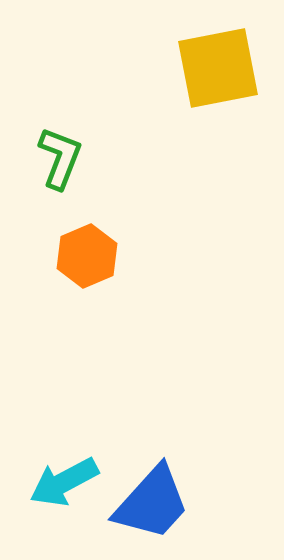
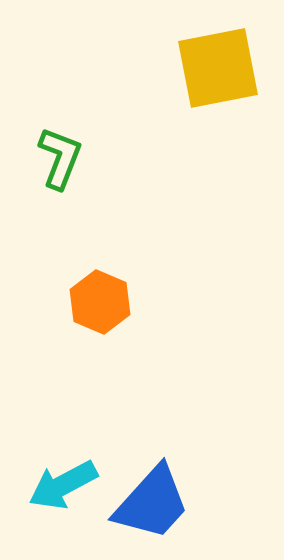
orange hexagon: moved 13 px right, 46 px down; rotated 14 degrees counterclockwise
cyan arrow: moved 1 px left, 3 px down
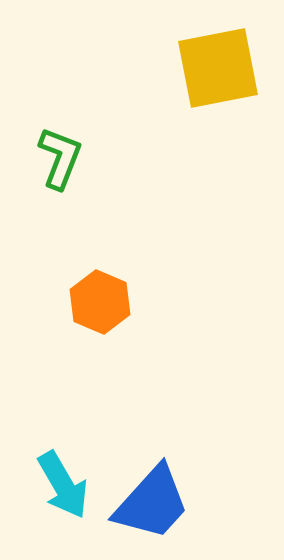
cyan arrow: rotated 92 degrees counterclockwise
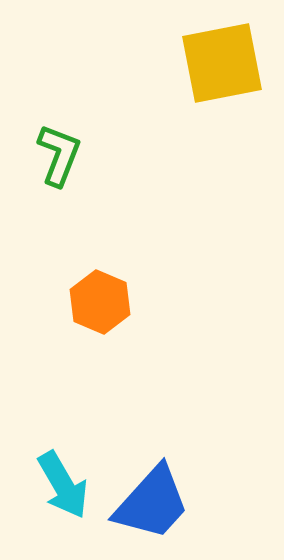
yellow square: moved 4 px right, 5 px up
green L-shape: moved 1 px left, 3 px up
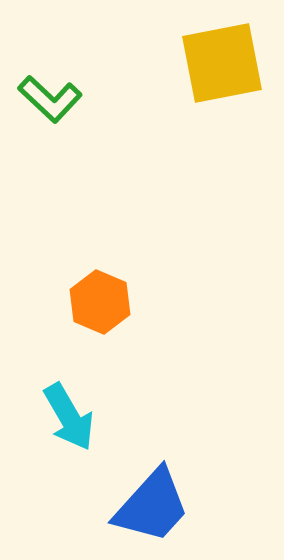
green L-shape: moved 9 px left, 56 px up; rotated 112 degrees clockwise
cyan arrow: moved 6 px right, 68 px up
blue trapezoid: moved 3 px down
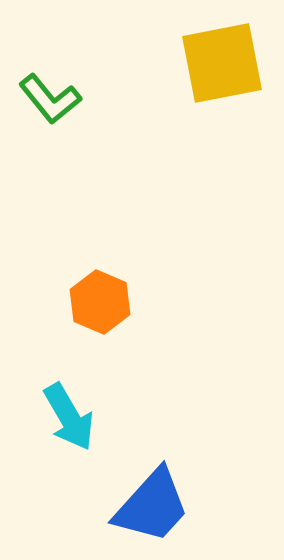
green L-shape: rotated 8 degrees clockwise
